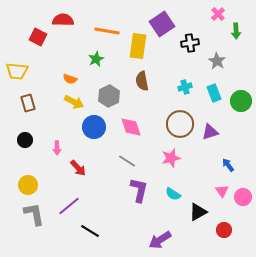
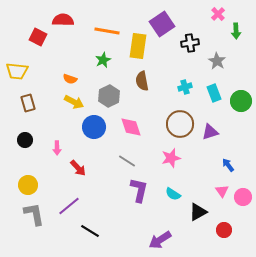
green star: moved 7 px right, 1 px down
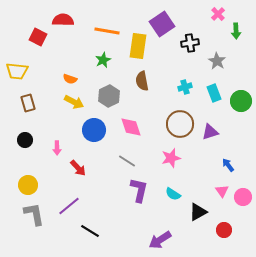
blue circle: moved 3 px down
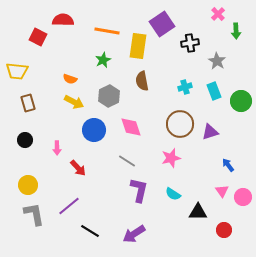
cyan rectangle: moved 2 px up
black triangle: rotated 30 degrees clockwise
purple arrow: moved 26 px left, 6 px up
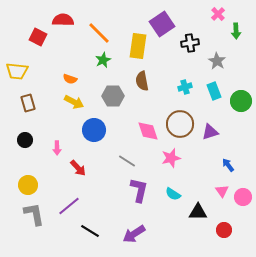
orange line: moved 8 px left, 2 px down; rotated 35 degrees clockwise
gray hexagon: moved 4 px right; rotated 25 degrees clockwise
pink diamond: moved 17 px right, 4 px down
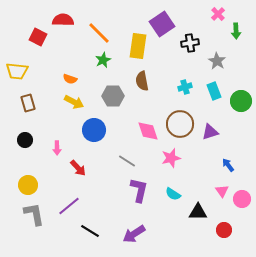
pink circle: moved 1 px left, 2 px down
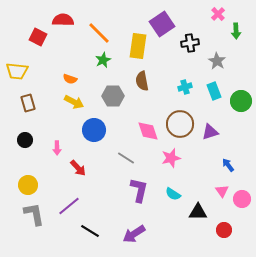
gray line: moved 1 px left, 3 px up
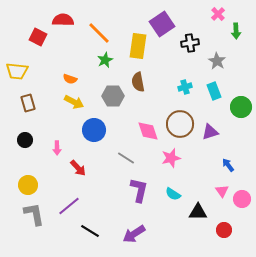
green star: moved 2 px right
brown semicircle: moved 4 px left, 1 px down
green circle: moved 6 px down
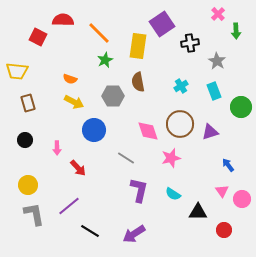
cyan cross: moved 4 px left, 1 px up; rotated 16 degrees counterclockwise
